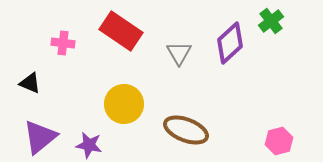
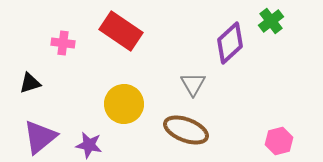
gray triangle: moved 14 px right, 31 px down
black triangle: rotated 40 degrees counterclockwise
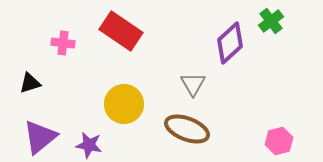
brown ellipse: moved 1 px right, 1 px up
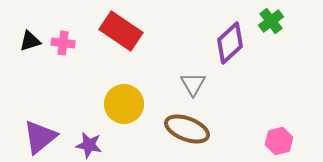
black triangle: moved 42 px up
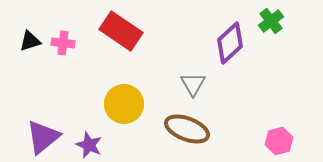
purple triangle: moved 3 px right
purple star: rotated 12 degrees clockwise
